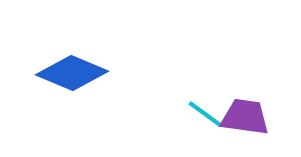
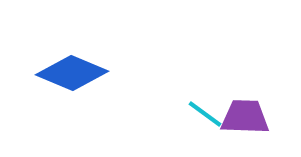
purple trapezoid: rotated 6 degrees counterclockwise
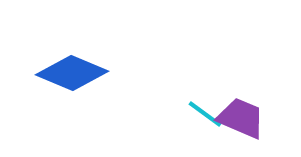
purple trapezoid: moved 4 px left, 1 px down; rotated 21 degrees clockwise
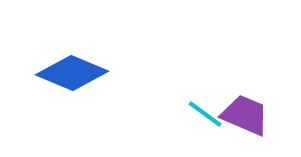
purple trapezoid: moved 4 px right, 3 px up
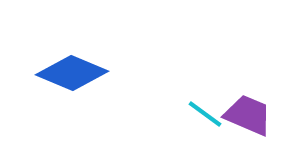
purple trapezoid: moved 3 px right
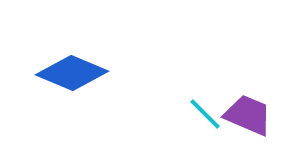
cyan line: rotated 9 degrees clockwise
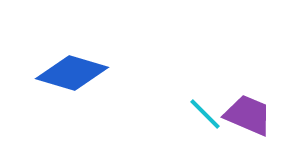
blue diamond: rotated 6 degrees counterclockwise
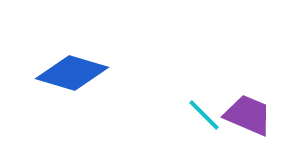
cyan line: moved 1 px left, 1 px down
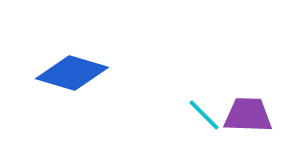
purple trapezoid: rotated 21 degrees counterclockwise
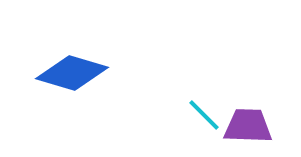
purple trapezoid: moved 11 px down
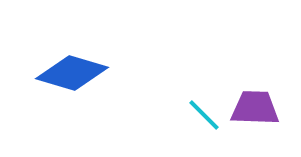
purple trapezoid: moved 7 px right, 18 px up
